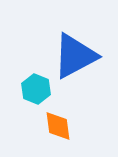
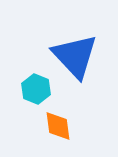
blue triangle: rotated 45 degrees counterclockwise
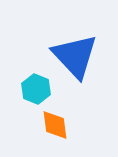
orange diamond: moved 3 px left, 1 px up
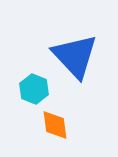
cyan hexagon: moved 2 px left
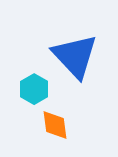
cyan hexagon: rotated 8 degrees clockwise
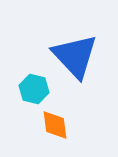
cyan hexagon: rotated 16 degrees counterclockwise
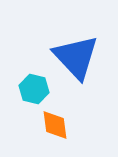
blue triangle: moved 1 px right, 1 px down
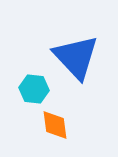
cyan hexagon: rotated 8 degrees counterclockwise
